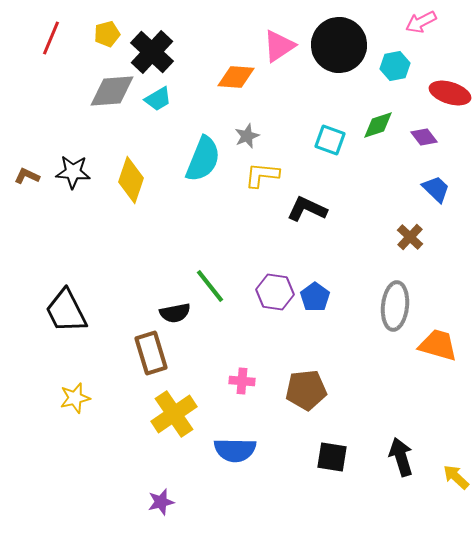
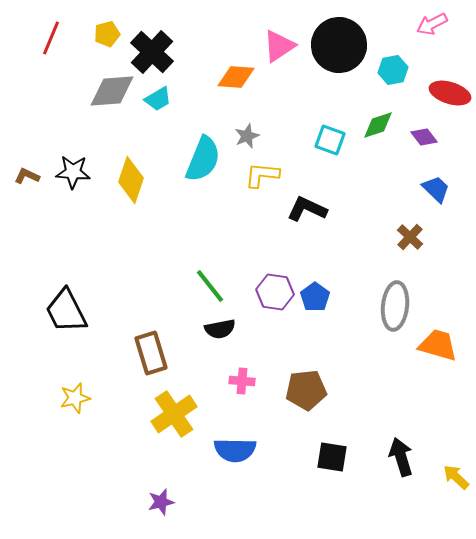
pink arrow: moved 11 px right, 2 px down
cyan hexagon: moved 2 px left, 4 px down
black semicircle: moved 45 px right, 16 px down
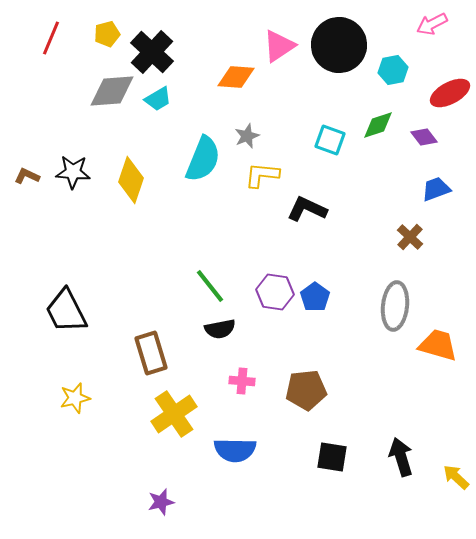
red ellipse: rotated 45 degrees counterclockwise
blue trapezoid: rotated 64 degrees counterclockwise
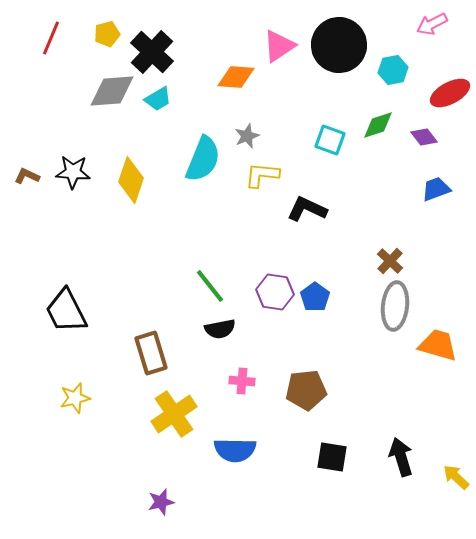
brown cross: moved 20 px left, 24 px down
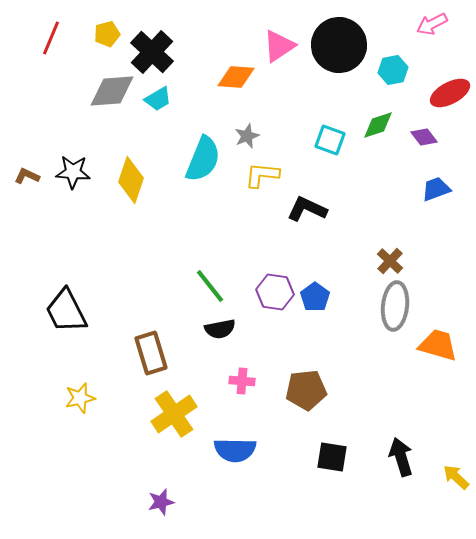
yellow star: moved 5 px right
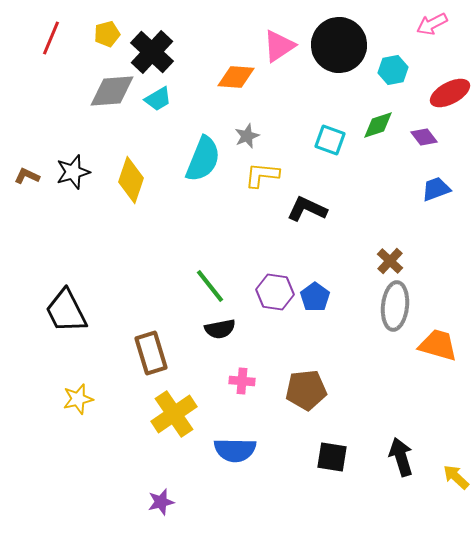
black star: rotated 20 degrees counterclockwise
yellow star: moved 2 px left, 1 px down
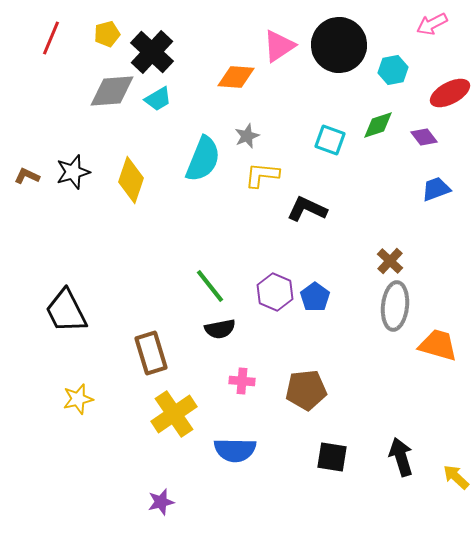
purple hexagon: rotated 15 degrees clockwise
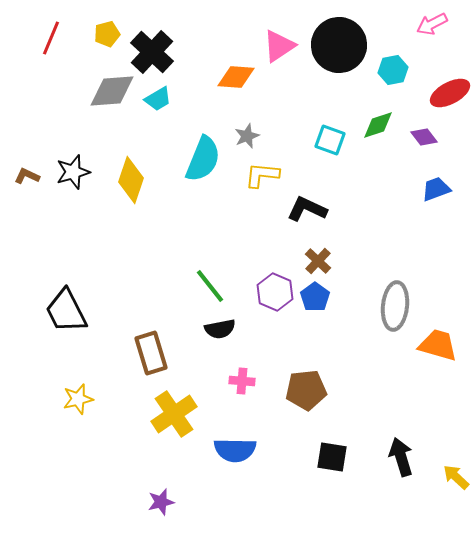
brown cross: moved 72 px left
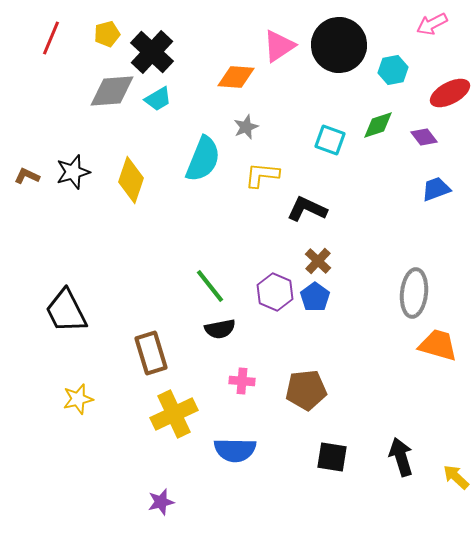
gray star: moved 1 px left, 9 px up
gray ellipse: moved 19 px right, 13 px up
yellow cross: rotated 9 degrees clockwise
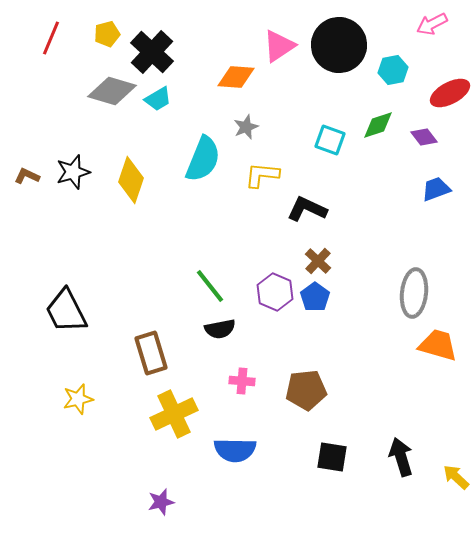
gray diamond: rotated 21 degrees clockwise
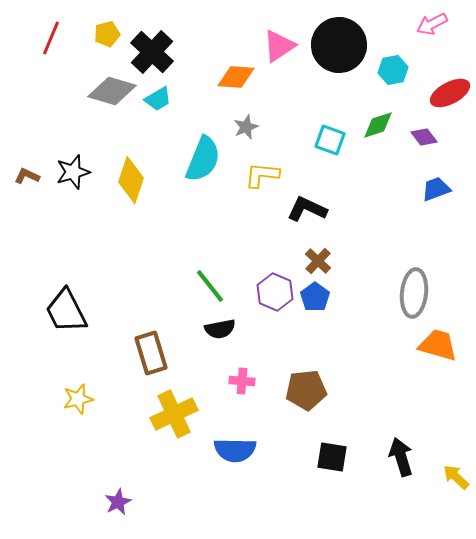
purple star: moved 43 px left; rotated 12 degrees counterclockwise
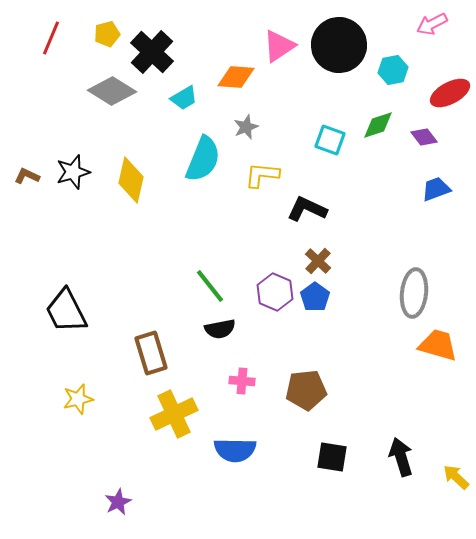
gray diamond: rotated 15 degrees clockwise
cyan trapezoid: moved 26 px right, 1 px up
yellow diamond: rotated 6 degrees counterclockwise
